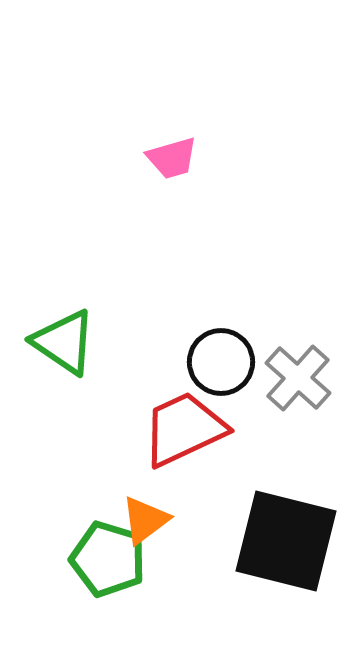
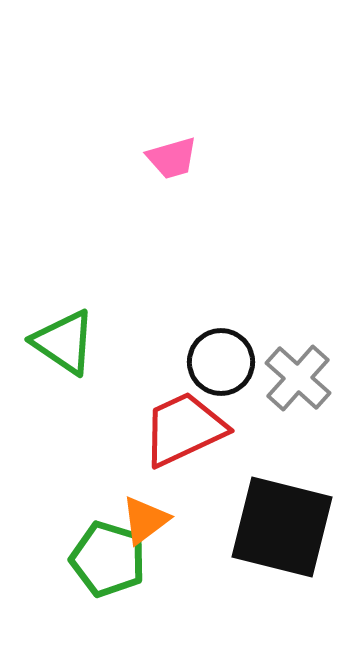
black square: moved 4 px left, 14 px up
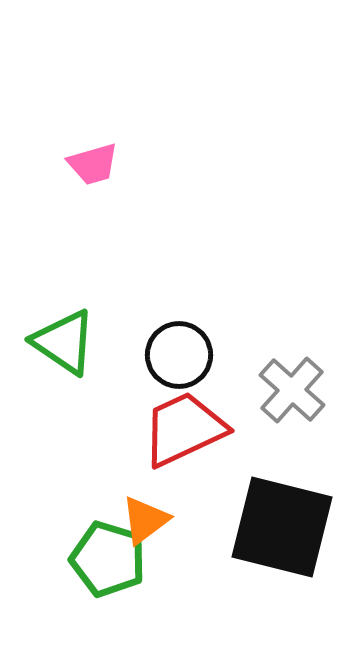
pink trapezoid: moved 79 px left, 6 px down
black circle: moved 42 px left, 7 px up
gray cross: moved 6 px left, 12 px down
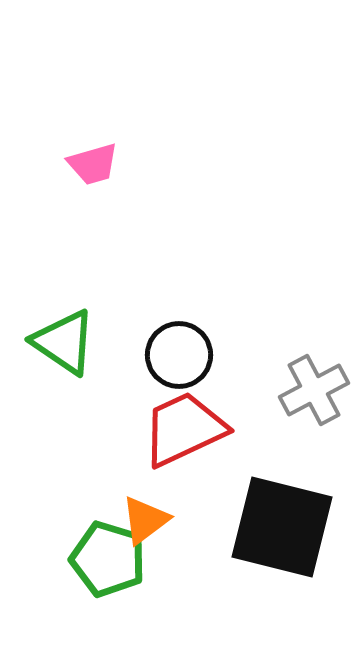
gray cross: moved 22 px right; rotated 20 degrees clockwise
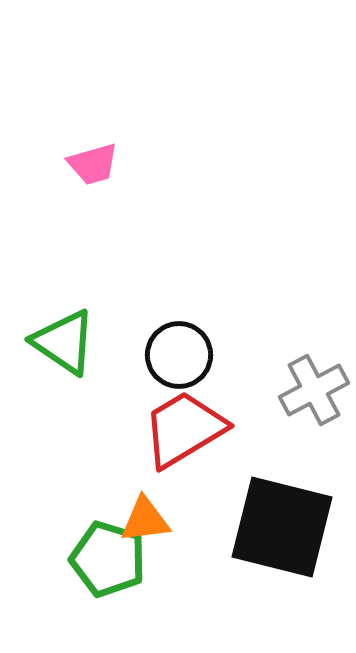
red trapezoid: rotated 6 degrees counterclockwise
orange triangle: rotated 30 degrees clockwise
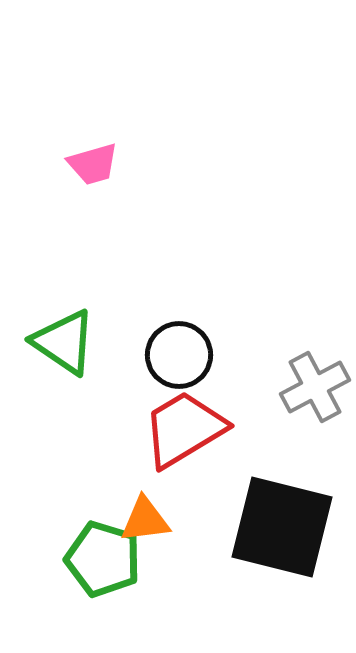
gray cross: moved 1 px right, 3 px up
green pentagon: moved 5 px left
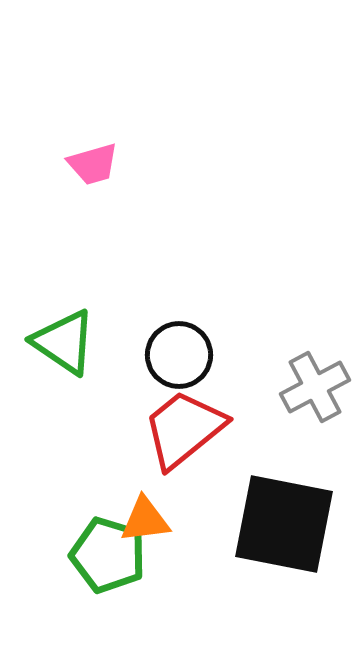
red trapezoid: rotated 8 degrees counterclockwise
black square: moved 2 px right, 3 px up; rotated 3 degrees counterclockwise
green pentagon: moved 5 px right, 4 px up
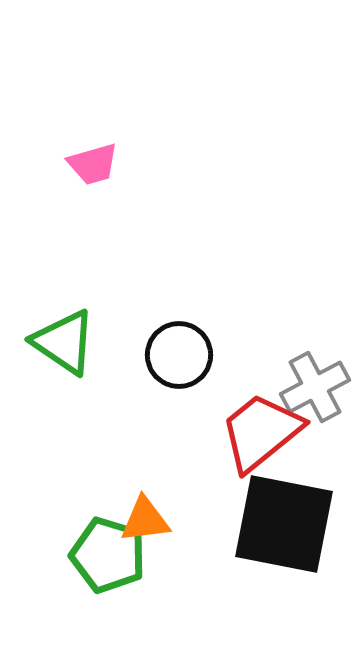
red trapezoid: moved 77 px right, 3 px down
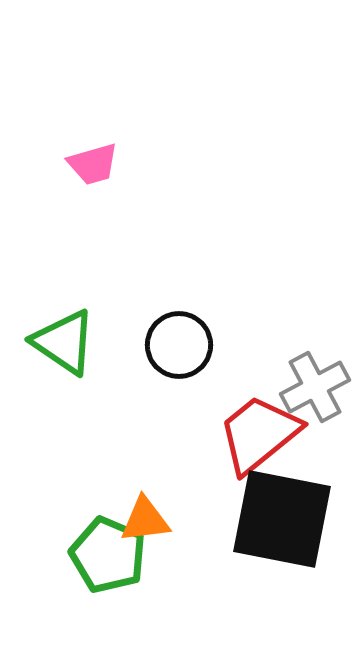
black circle: moved 10 px up
red trapezoid: moved 2 px left, 2 px down
black square: moved 2 px left, 5 px up
green pentagon: rotated 6 degrees clockwise
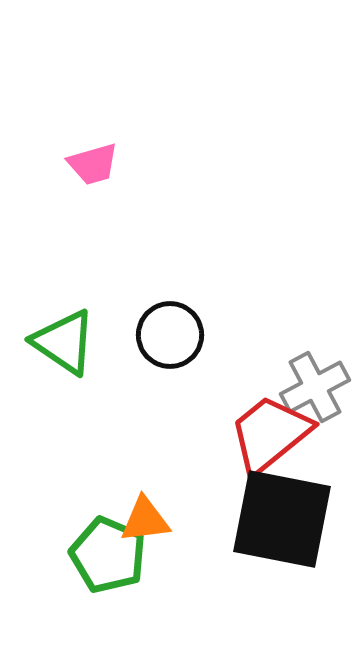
black circle: moved 9 px left, 10 px up
red trapezoid: moved 11 px right
